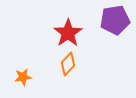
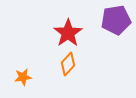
purple pentagon: moved 1 px right
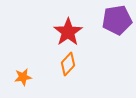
purple pentagon: moved 1 px right
red star: moved 1 px up
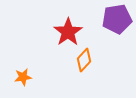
purple pentagon: moved 1 px up
orange diamond: moved 16 px right, 4 px up
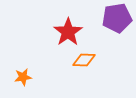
purple pentagon: moved 1 px up
orange diamond: rotated 50 degrees clockwise
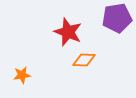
red star: rotated 16 degrees counterclockwise
orange star: moved 1 px left, 2 px up
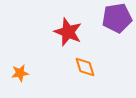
orange diamond: moved 1 px right, 7 px down; rotated 70 degrees clockwise
orange star: moved 2 px left, 2 px up
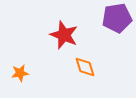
red star: moved 4 px left, 3 px down
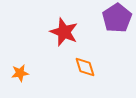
purple pentagon: rotated 24 degrees counterclockwise
red star: moved 3 px up
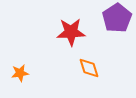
red star: moved 7 px right; rotated 24 degrees counterclockwise
orange diamond: moved 4 px right, 1 px down
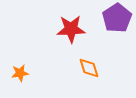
red star: moved 3 px up
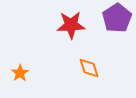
red star: moved 4 px up
orange star: rotated 24 degrees counterclockwise
